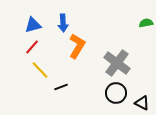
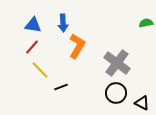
blue triangle: rotated 24 degrees clockwise
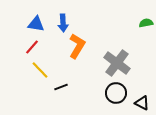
blue triangle: moved 3 px right, 1 px up
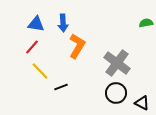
yellow line: moved 1 px down
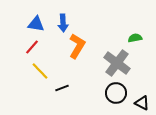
green semicircle: moved 11 px left, 15 px down
black line: moved 1 px right, 1 px down
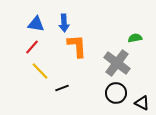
blue arrow: moved 1 px right
orange L-shape: rotated 35 degrees counterclockwise
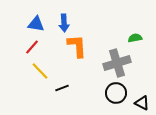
gray cross: rotated 36 degrees clockwise
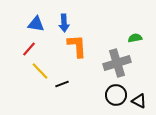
red line: moved 3 px left, 2 px down
black line: moved 4 px up
black circle: moved 2 px down
black triangle: moved 3 px left, 2 px up
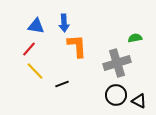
blue triangle: moved 2 px down
yellow line: moved 5 px left
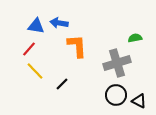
blue arrow: moved 5 px left; rotated 102 degrees clockwise
black line: rotated 24 degrees counterclockwise
